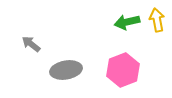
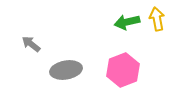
yellow arrow: moved 1 px up
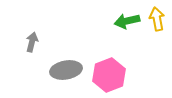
green arrow: moved 1 px up
gray arrow: moved 1 px right, 2 px up; rotated 66 degrees clockwise
pink hexagon: moved 14 px left, 5 px down
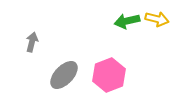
yellow arrow: rotated 115 degrees clockwise
gray ellipse: moved 2 px left, 5 px down; rotated 36 degrees counterclockwise
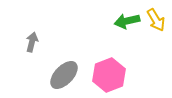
yellow arrow: moved 1 px left, 1 px down; rotated 45 degrees clockwise
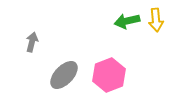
yellow arrow: rotated 25 degrees clockwise
